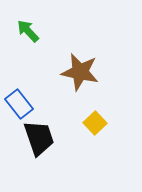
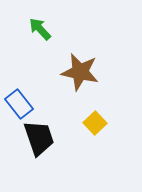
green arrow: moved 12 px right, 2 px up
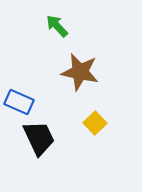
green arrow: moved 17 px right, 3 px up
blue rectangle: moved 2 px up; rotated 28 degrees counterclockwise
black trapezoid: rotated 6 degrees counterclockwise
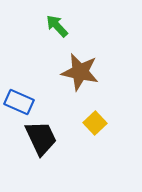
black trapezoid: moved 2 px right
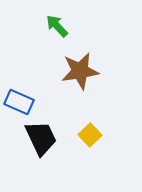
brown star: moved 1 px up; rotated 21 degrees counterclockwise
yellow square: moved 5 px left, 12 px down
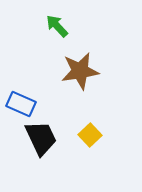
blue rectangle: moved 2 px right, 2 px down
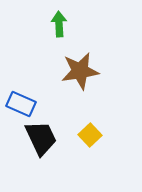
green arrow: moved 2 px right, 2 px up; rotated 40 degrees clockwise
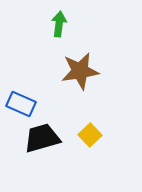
green arrow: rotated 10 degrees clockwise
black trapezoid: moved 1 px right; rotated 81 degrees counterclockwise
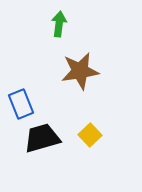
blue rectangle: rotated 44 degrees clockwise
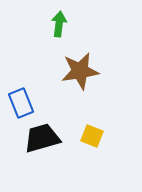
blue rectangle: moved 1 px up
yellow square: moved 2 px right, 1 px down; rotated 25 degrees counterclockwise
